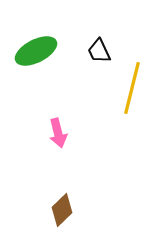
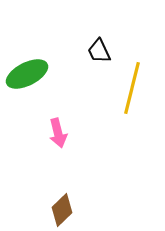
green ellipse: moved 9 px left, 23 px down
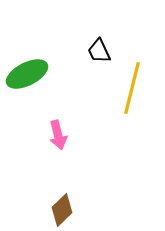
pink arrow: moved 2 px down
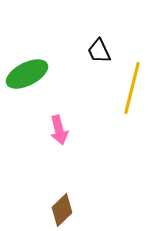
pink arrow: moved 1 px right, 5 px up
